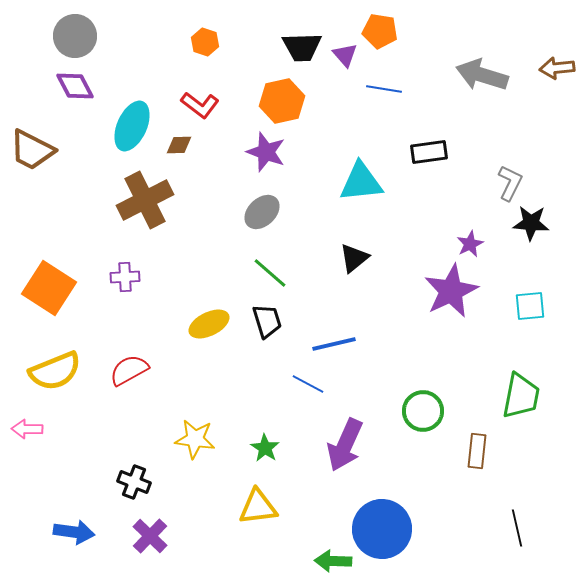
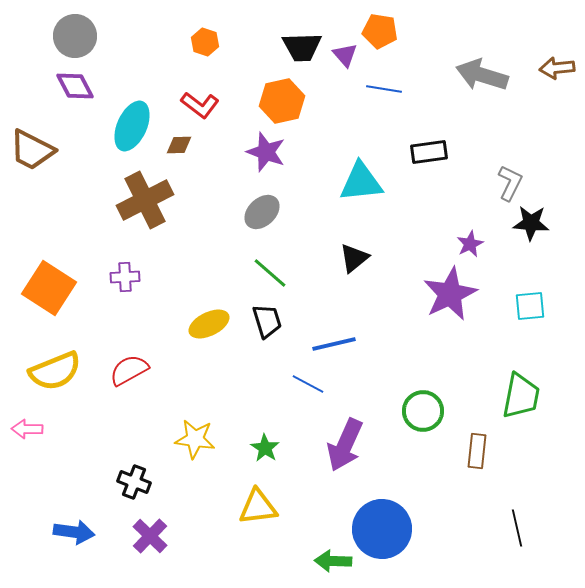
purple star at (451, 291): moved 1 px left, 3 px down
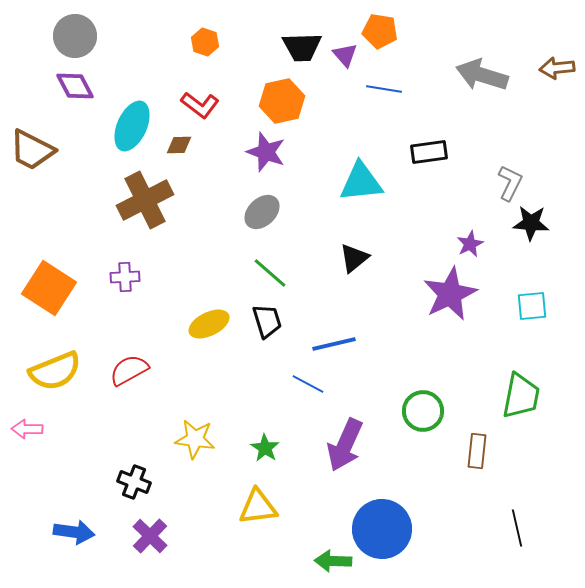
cyan square at (530, 306): moved 2 px right
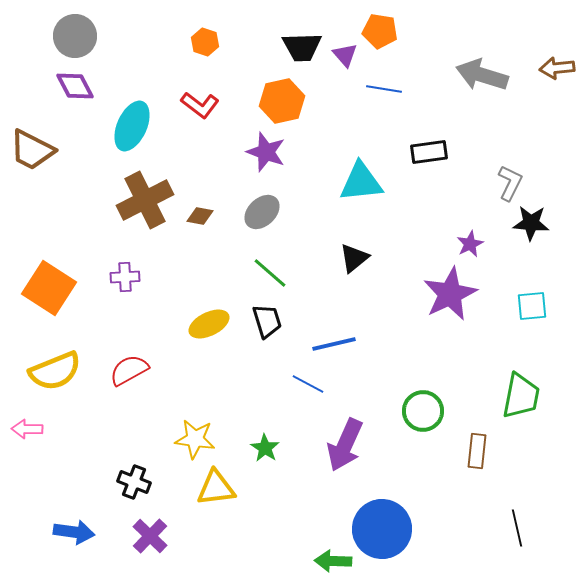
brown diamond at (179, 145): moved 21 px right, 71 px down; rotated 12 degrees clockwise
yellow triangle at (258, 507): moved 42 px left, 19 px up
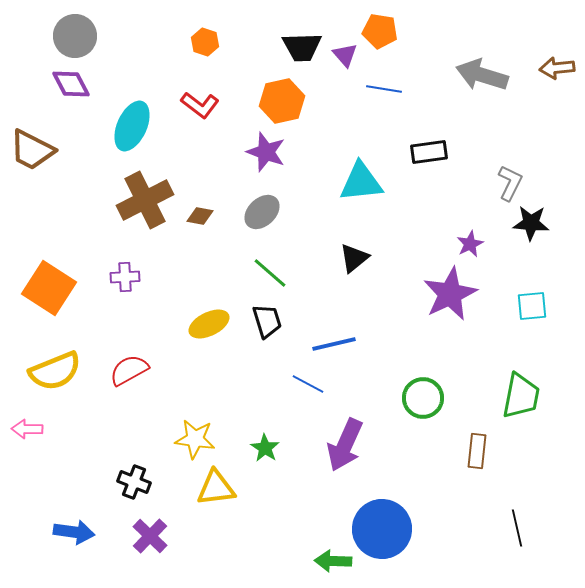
purple diamond at (75, 86): moved 4 px left, 2 px up
green circle at (423, 411): moved 13 px up
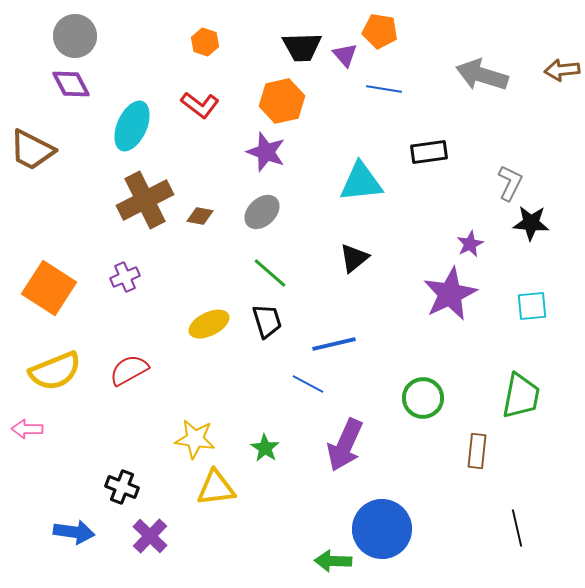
brown arrow at (557, 68): moved 5 px right, 2 px down
purple cross at (125, 277): rotated 20 degrees counterclockwise
black cross at (134, 482): moved 12 px left, 5 px down
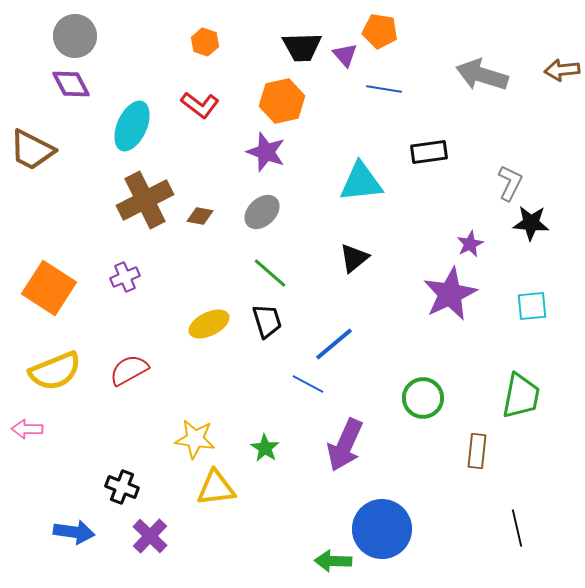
blue line at (334, 344): rotated 27 degrees counterclockwise
